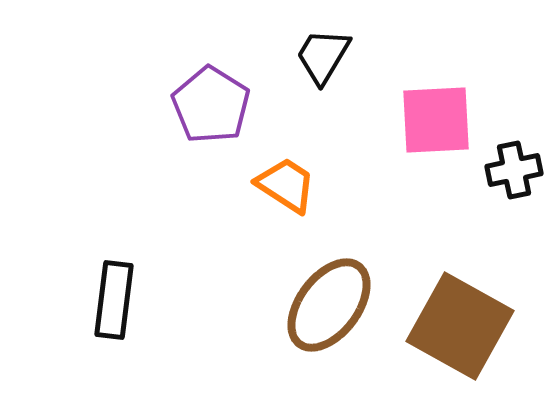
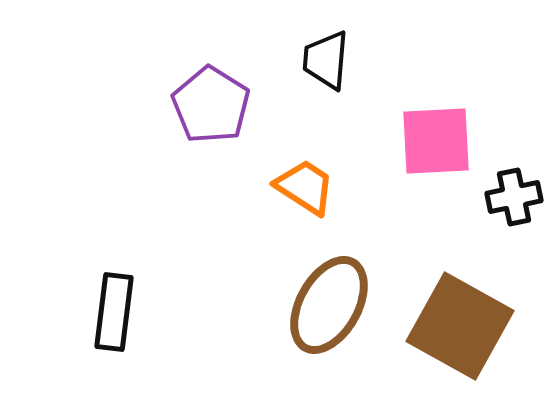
black trapezoid: moved 3 px right, 4 px down; rotated 26 degrees counterclockwise
pink square: moved 21 px down
black cross: moved 27 px down
orange trapezoid: moved 19 px right, 2 px down
black rectangle: moved 12 px down
brown ellipse: rotated 8 degrees counterclockwise
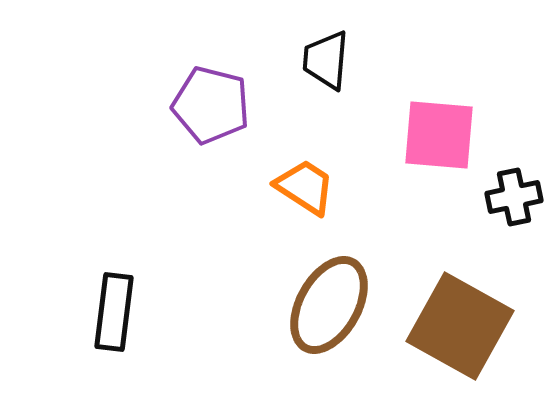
purple pentagon: rotated 18 degrees counterclockwise
pink square: moved 3 px right, 6 px up; rotated 8 degrees clockwise
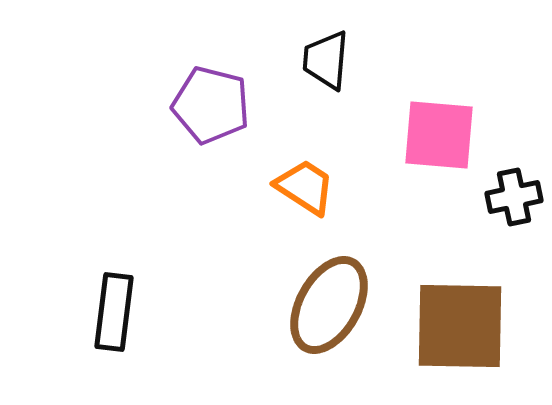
brown square: rotated 28 degrees counterclockwise
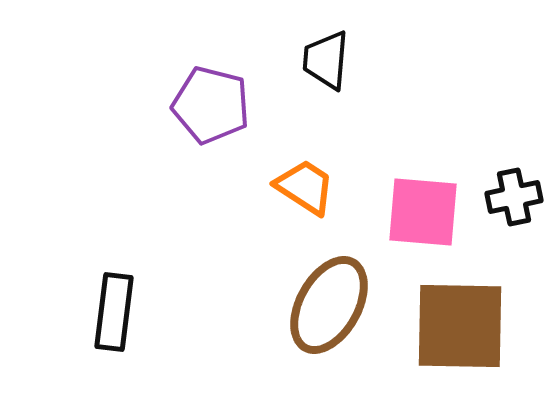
pink square: moved 16 px left, 77 px down
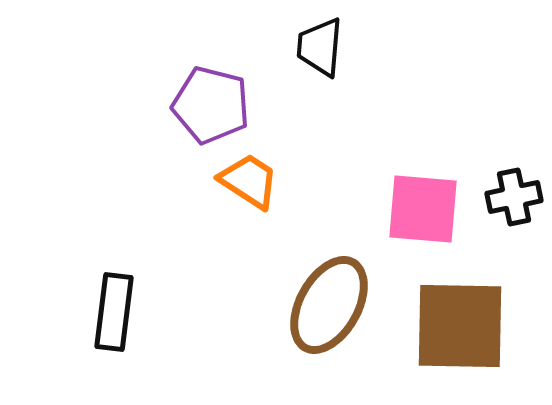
black trapezoid: moved 6 px left, 13 px up
orange trapezoid: moved 56 px left, 6 px up
pink square: moved 3 px up
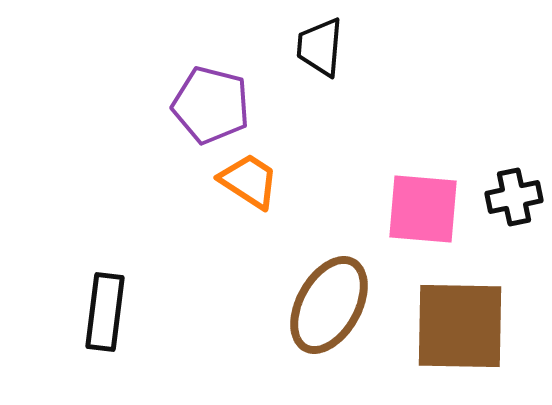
black rectangle: moved 9 px left
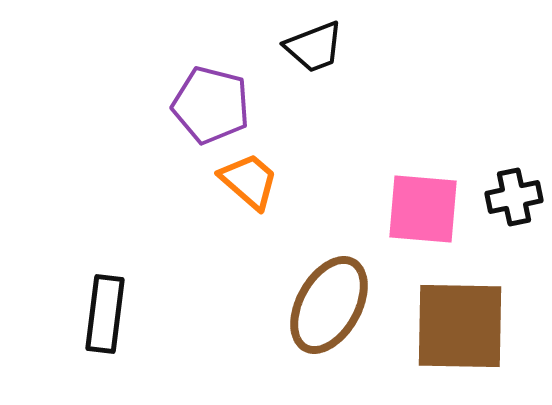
black trapezoid: moved 6 px left; rotated 116 degrees counterclockwise
orange trapezoid: rotated 8 degrees clockwise
black rectangle: moved 2 px down
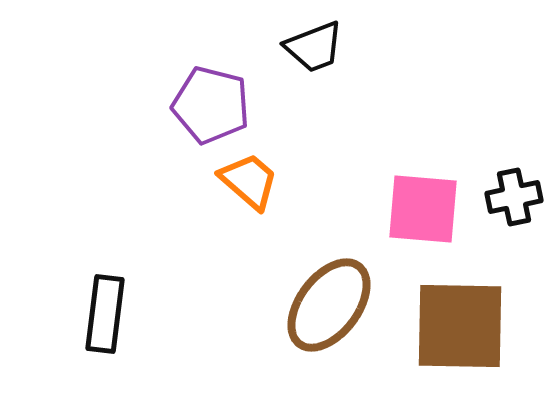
brown ellipse: rotated 8 degrees clockwise
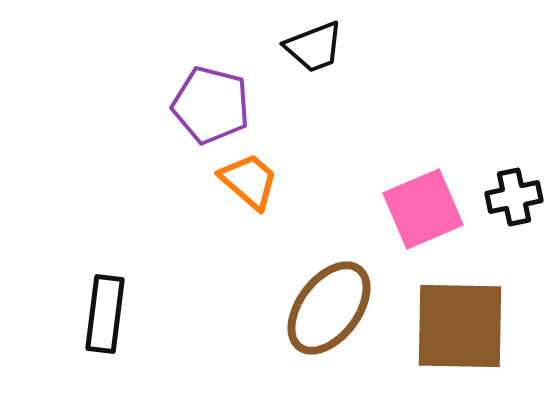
pink square: rotated 28 degrees counterclockwise
brown ellipse: moved 3 px down
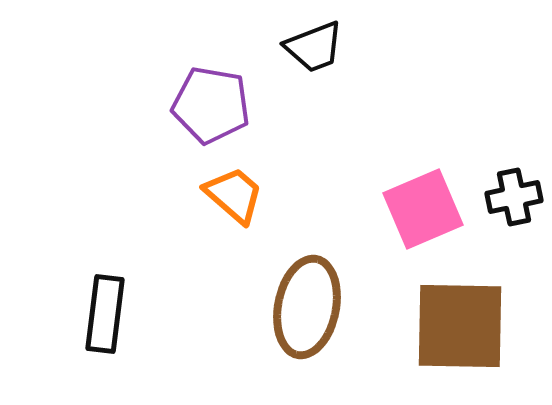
purple pentagon: rotated 4 degrees counterclockwise
orange trapezoid: moved 15 px left, 14 px down
brown ellipse: moved 22 px left, 1 px up; rotated 26 degrees counterclockwise
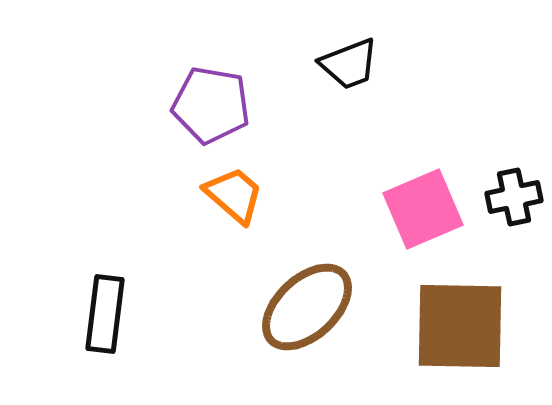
black trapezoid: moved 35 px right, 17 px down
brown ellipse: rotated 36 degrees clockwise
